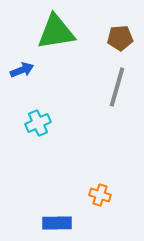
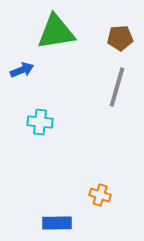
cyan cross: moved 2 px right, 1 px up; rotated 30 degrees clockwise
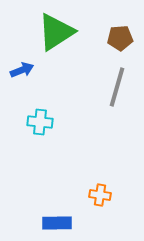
green triangle: rotated 24 degrees counterclockwise
orange cross: rotated 10 degrees counterclockwise
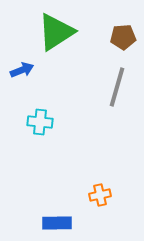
brown pentagon: moved 3 px right, 1 px up
orange cross: rotated 20 degrees counterclockwise
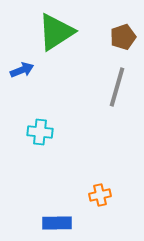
brown pentagon: rotated 15 degrees counterclockwise
cyan cross: moved 10 px down
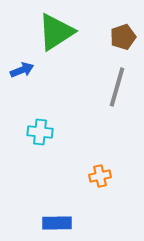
orange cross: moved 19 px up
